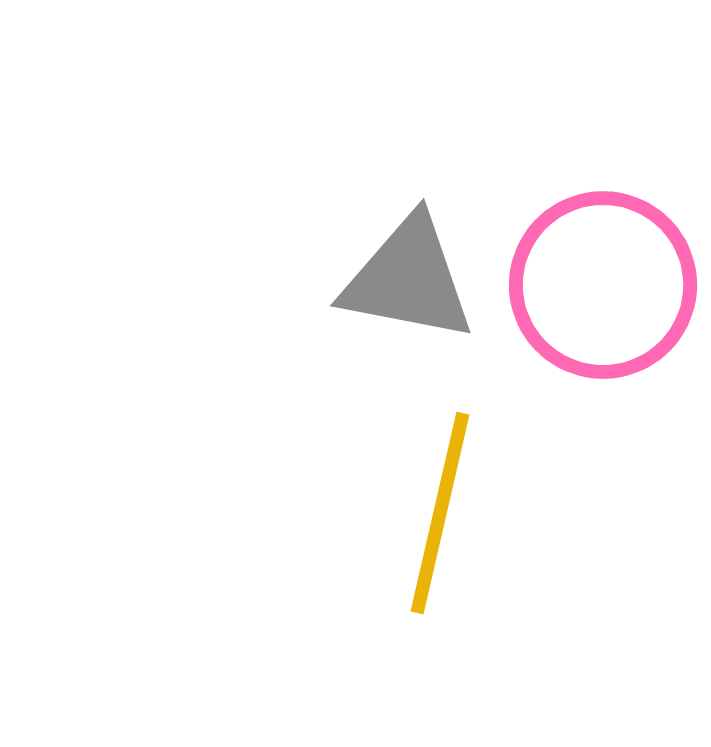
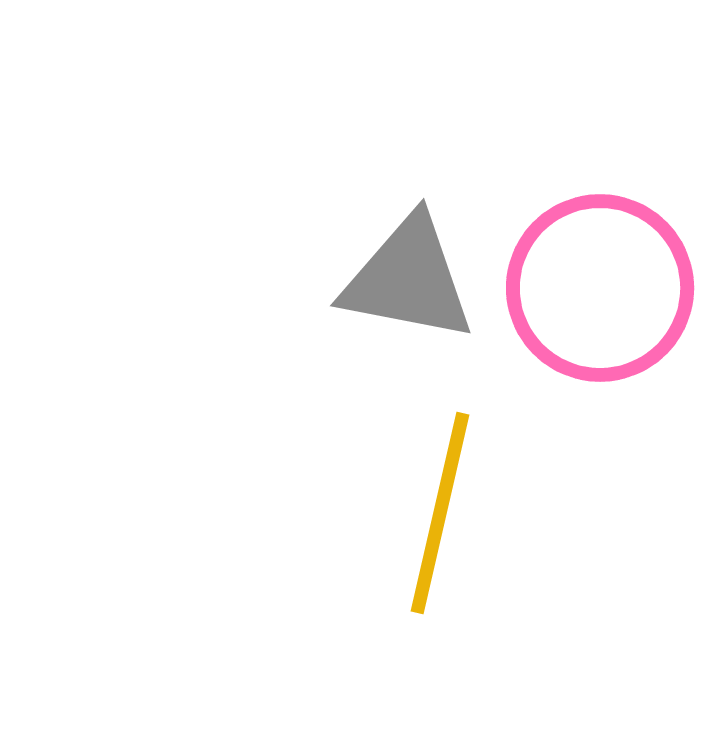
pink circle: moved 3 px left, 3 px down
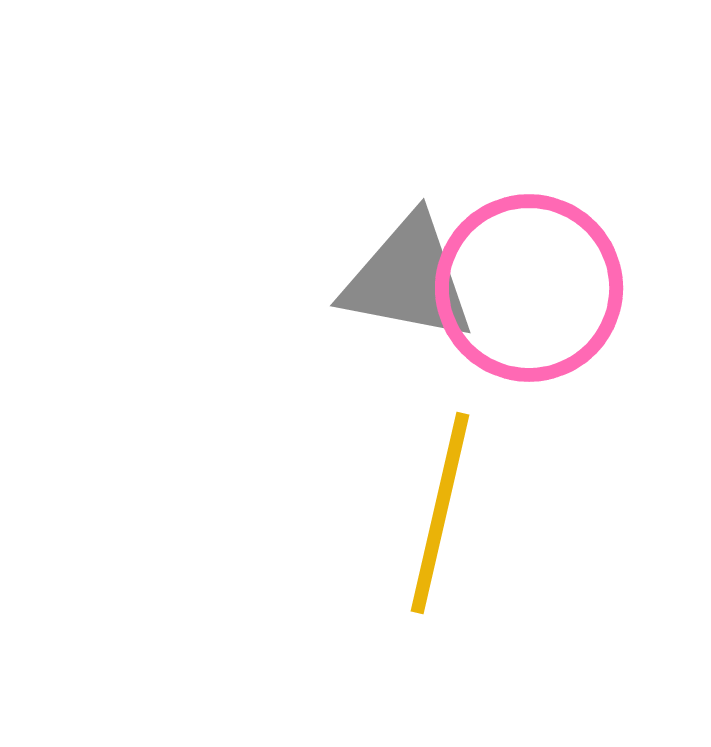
pink circle: moved 71 px left
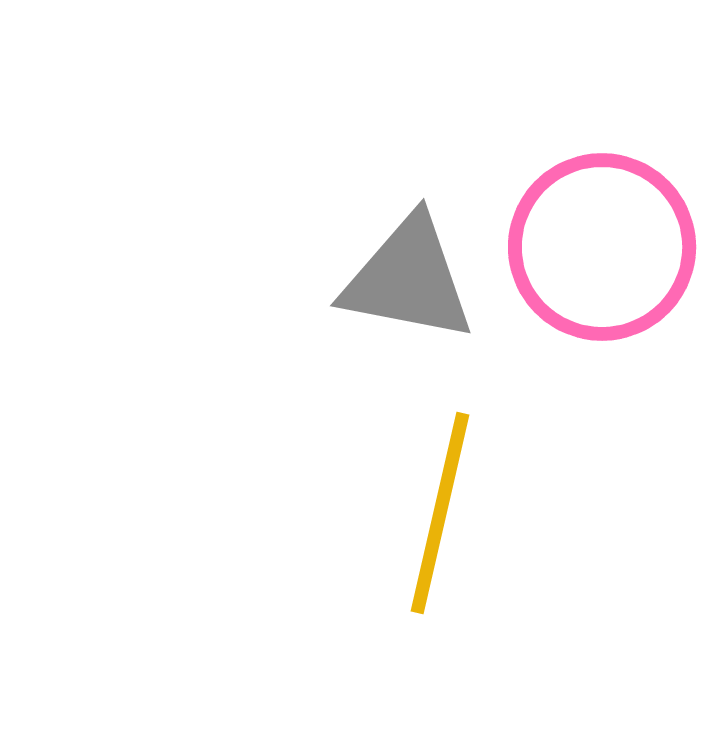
pink circle: moved 73 px right, 41 px up
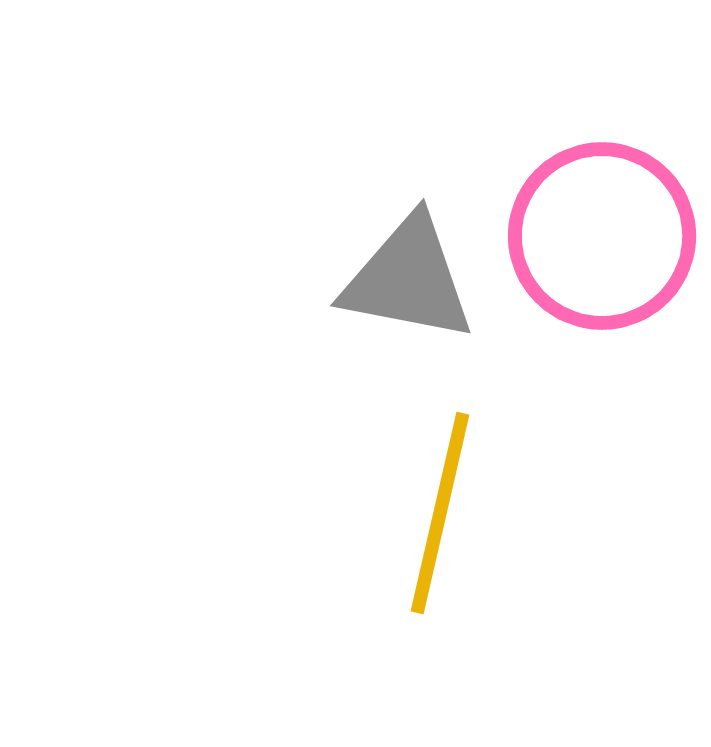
pink circle: moved 11 px up
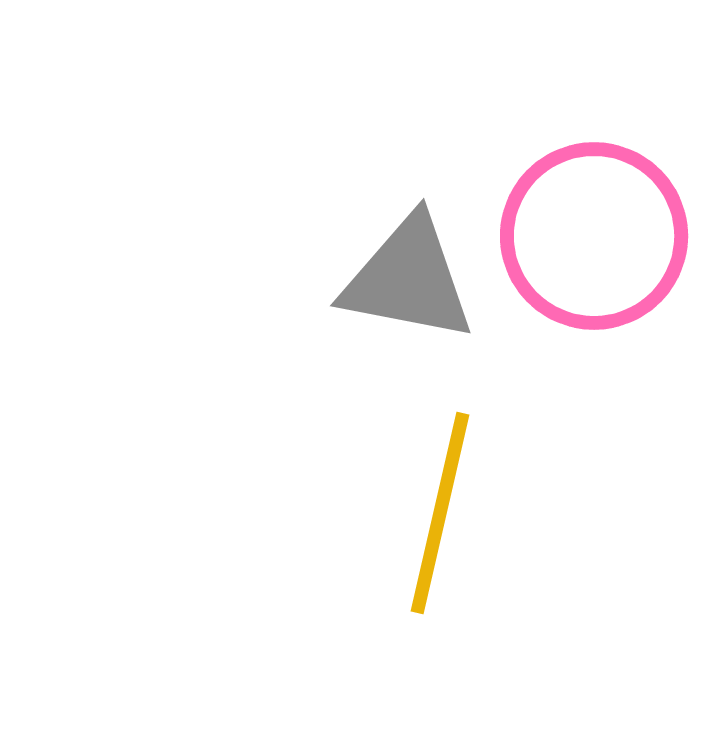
pink circle: moved 8 px left
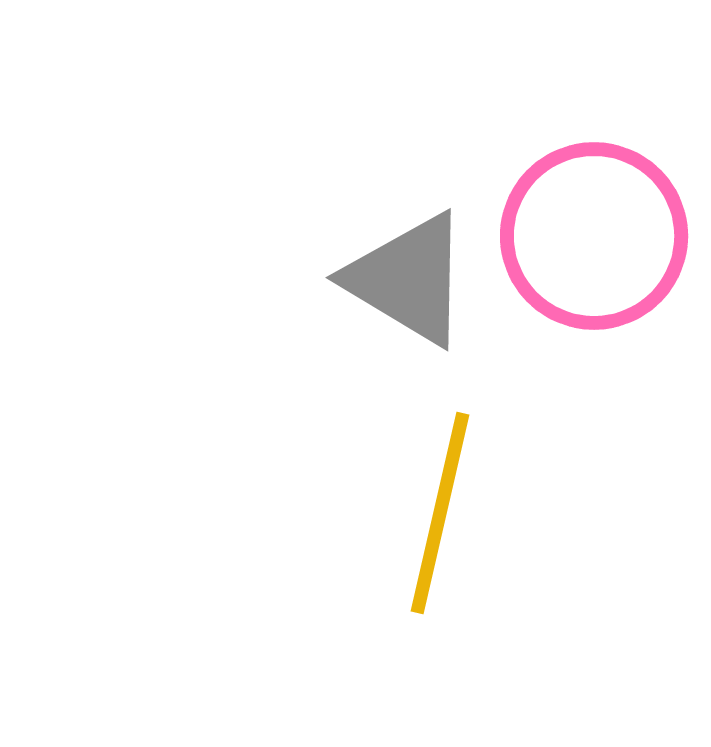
gray triangle: rotated 20 degrees clockwise
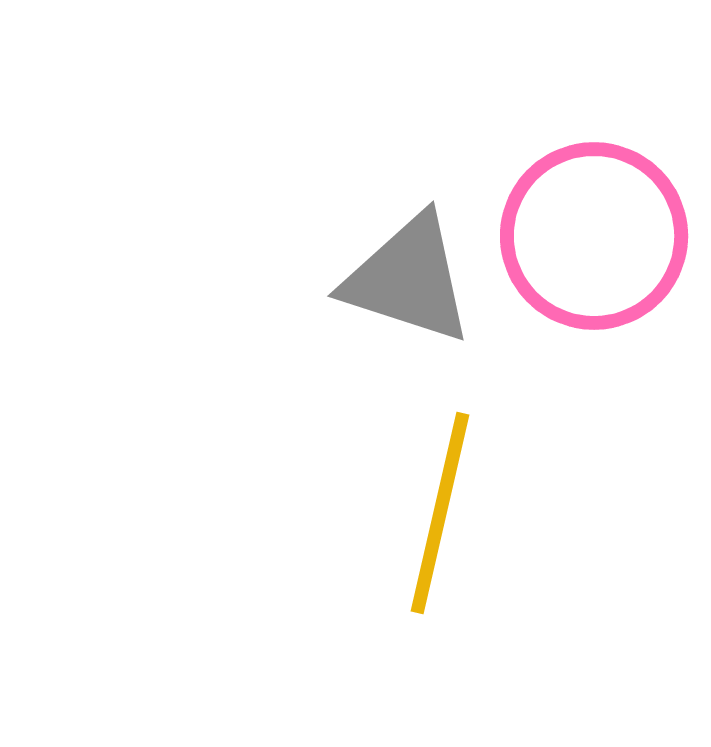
gray triangle: rotated 13 degrees counterclockwise
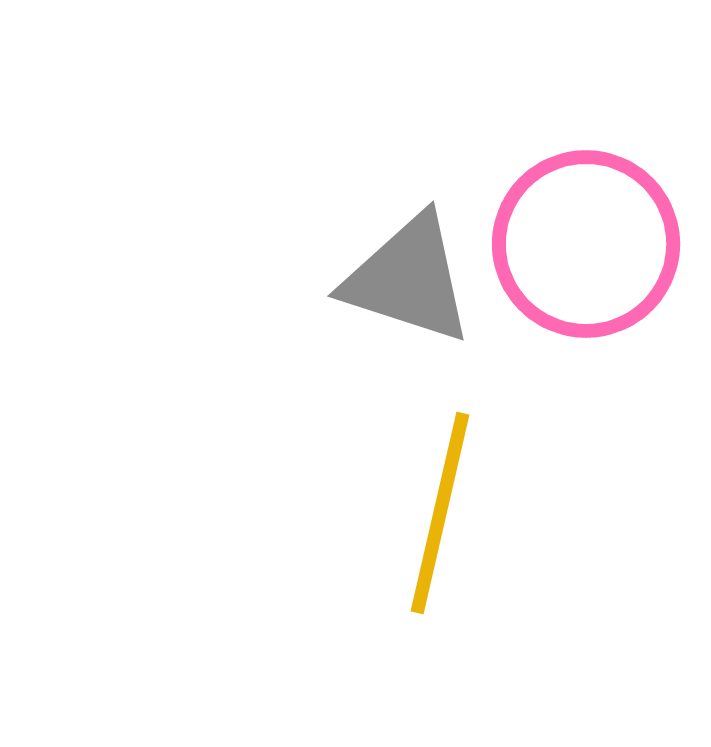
pink circle: moved 8 px left, 8 px down
